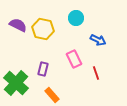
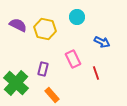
cyan circle: moved 1 px right, 1 px up
yellow hexagon: moved 2 px right
blue arrow: moved 4 px right, 2 px down
pink rectangle: moved 1 px left
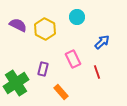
yellow hexagon: rotated 15 degrees clockwise
blue arrow: rotated 70 degrees counterclockwise
red line: moved 1 px right, 1 px up
green cross: rotated 15 degrees clockwise
orange rectangle: moved 9 px right, 3 px up
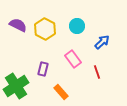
cyan circle: moved 9 px down
pink rectangle: rotated 12 degrees counterclockwise
green cross: moved 3 px down
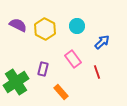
green cross: moved 4 px up
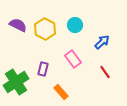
cyan circle: moved 2 px left, 1 px up
red line: moved 8 px right; rotated 16 degrees counterclockwise
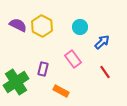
cyan circle: moved 5 px right, 2 px down
yellow hexagon: moved 3 px left, 3 px up
orange rectangle: moved 1 px up; rotated 21 degrees counterclockwise
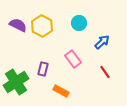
cyan circle: moved 1 px left, 4 px up
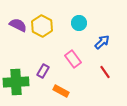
purple rectangle: moved 2 px down; rotated 16 degrees clockwise
green cross: rotated 30 degrees clockwise
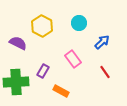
purple semicircle: moved 18 px down
